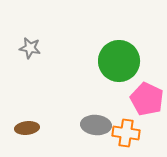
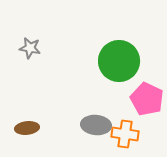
orange cross: moved 1 px left, 1 px down
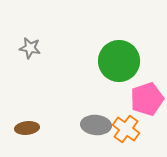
pink pentagon: rotated 28 degrees clockwise
orange cross: moved 1 px right, 5 px up; rotated 28 degrees clockwise
